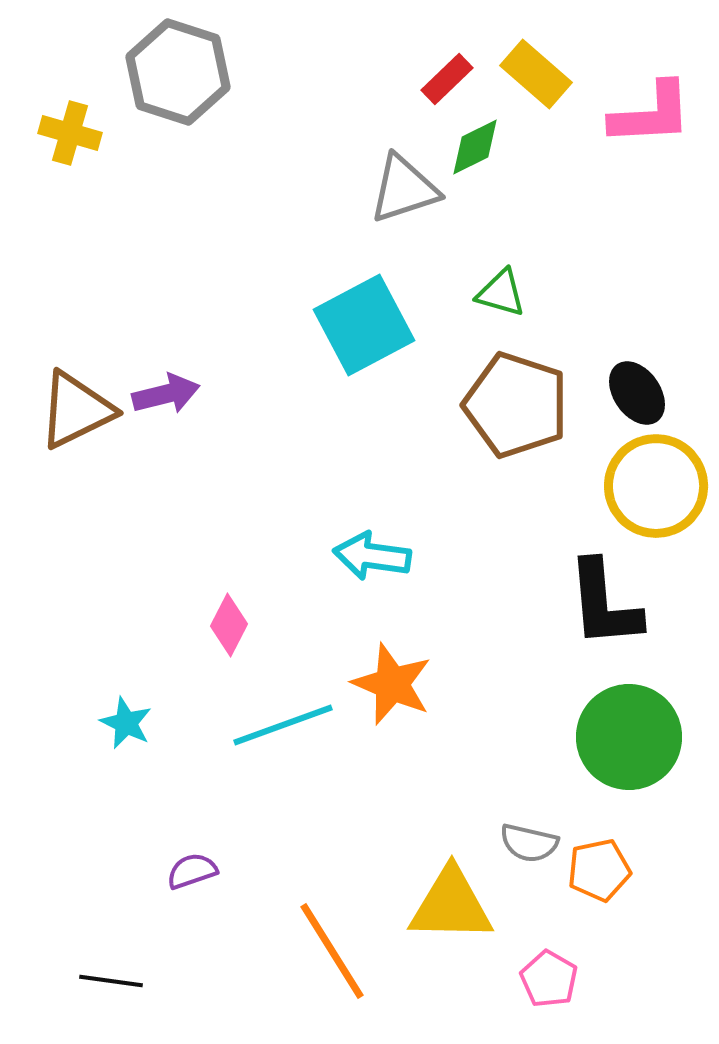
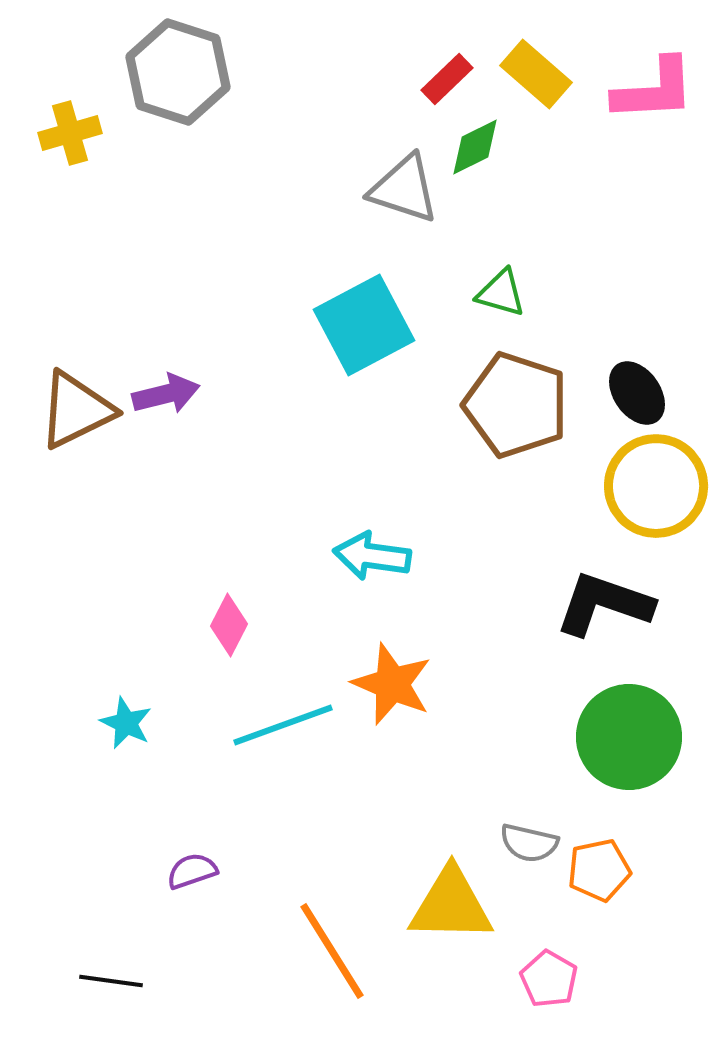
pink L-shape: moved 3 px right, 24 px up
yellow cross: rotated 32 degrees counterclockwise
gray triangle: rotated 36 degrees clockwise
black L-shape: rotated 114 degrees clockwise
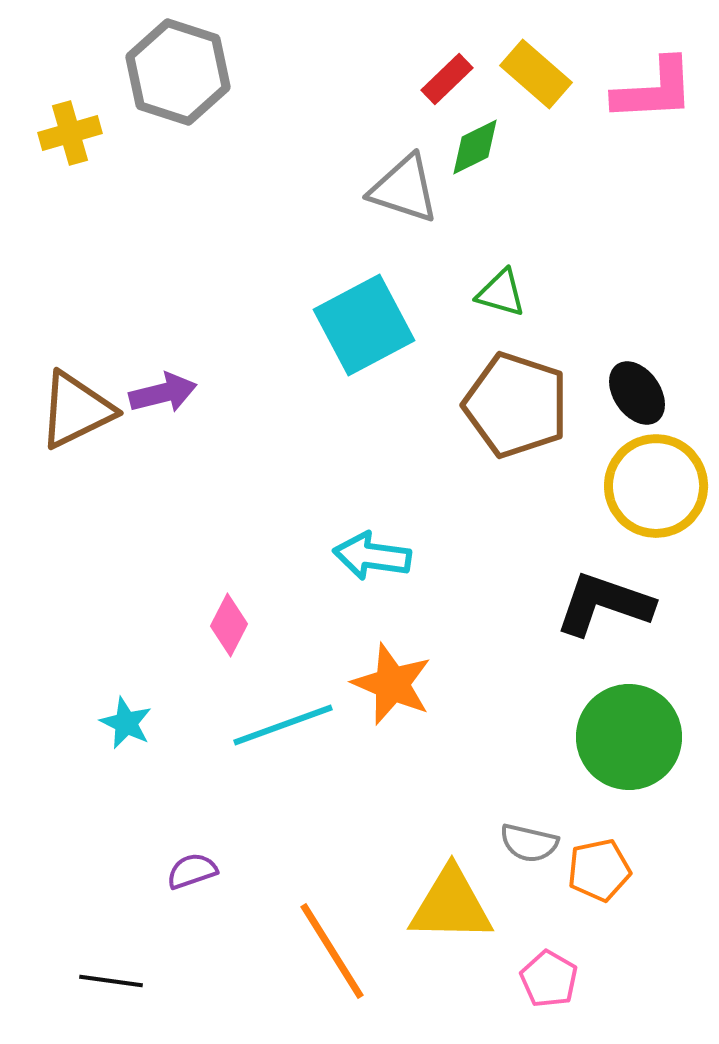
purple arrow: moved 3 px left, 1 px up
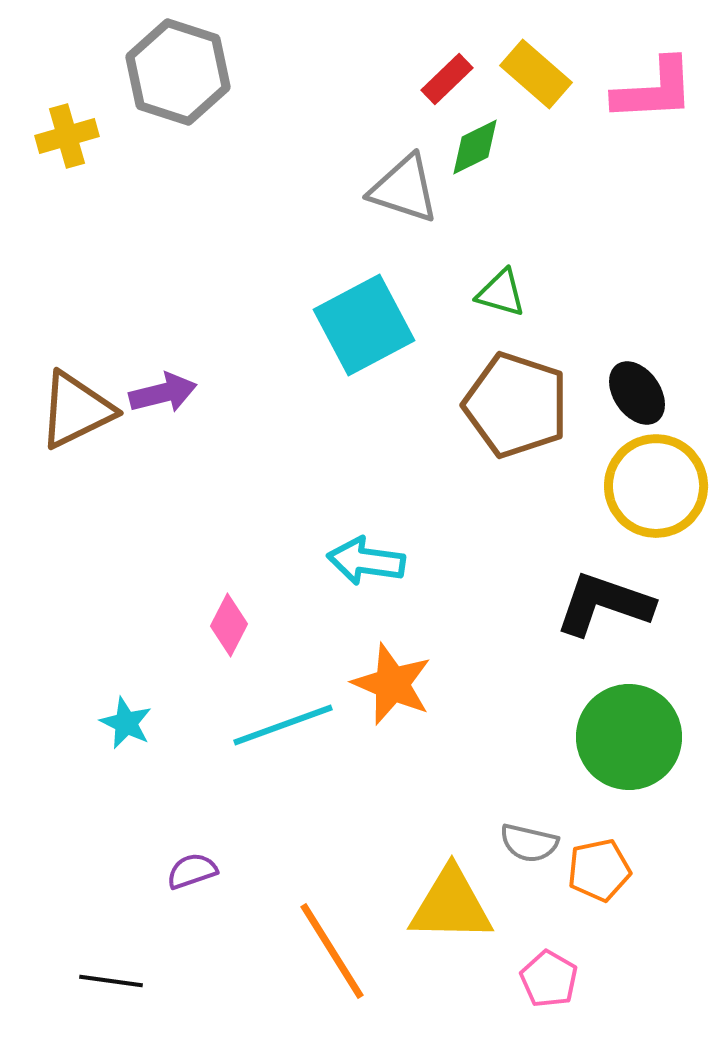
yellow cross: moved 3 px left, 3 px down
cyan arrow: moved 6 px left, 5 px down
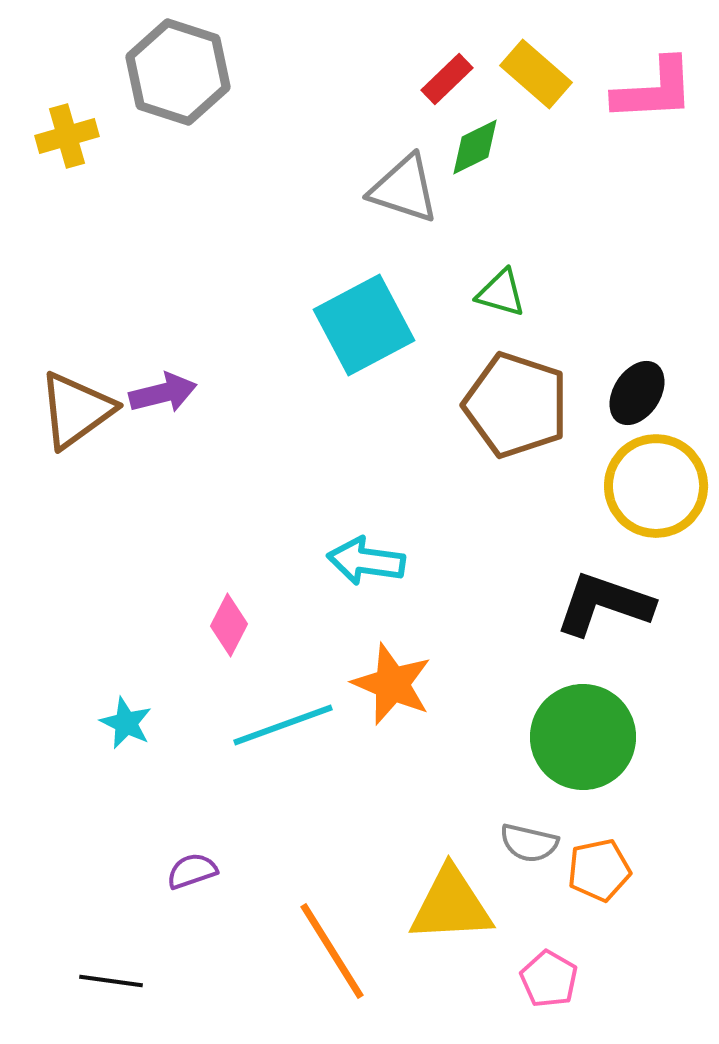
black ellipse: rotated 68 degrees clockwise
brown triangle: rotated 10 degrees counterclockwise
green circle: moved 46 px left
yellow triangle: rotated 4 degrees counterclockwise
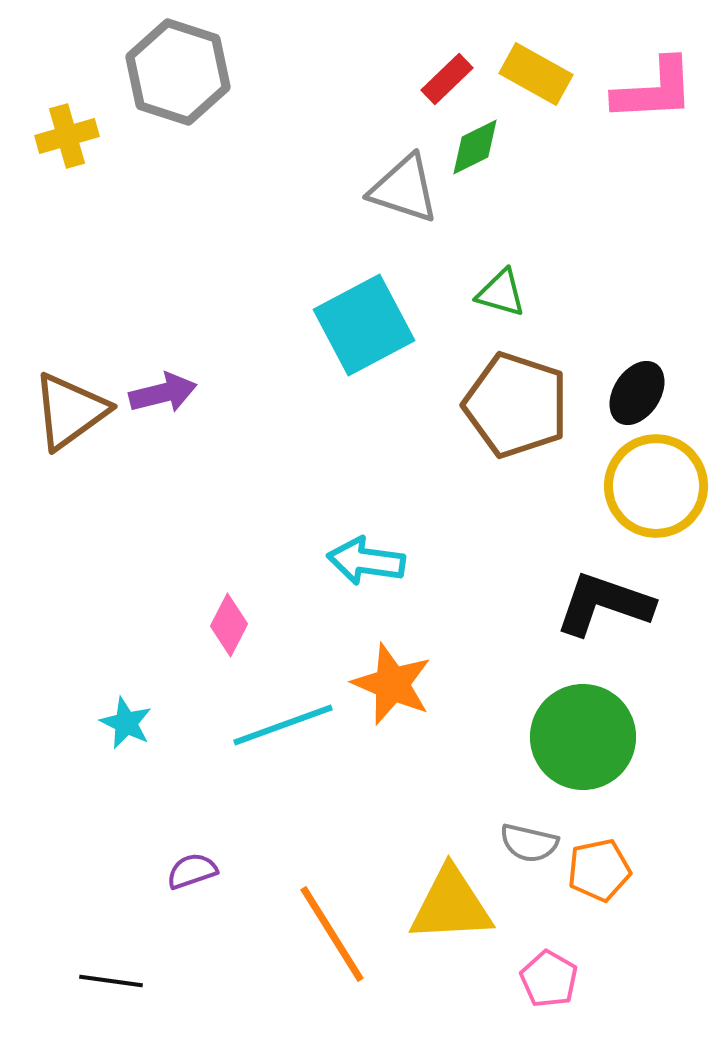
yellow rectangle: rotated 12 degrees counterclockwise
brown triangle: moved 6 px left, 1 px down
orange line: moved 17 px up
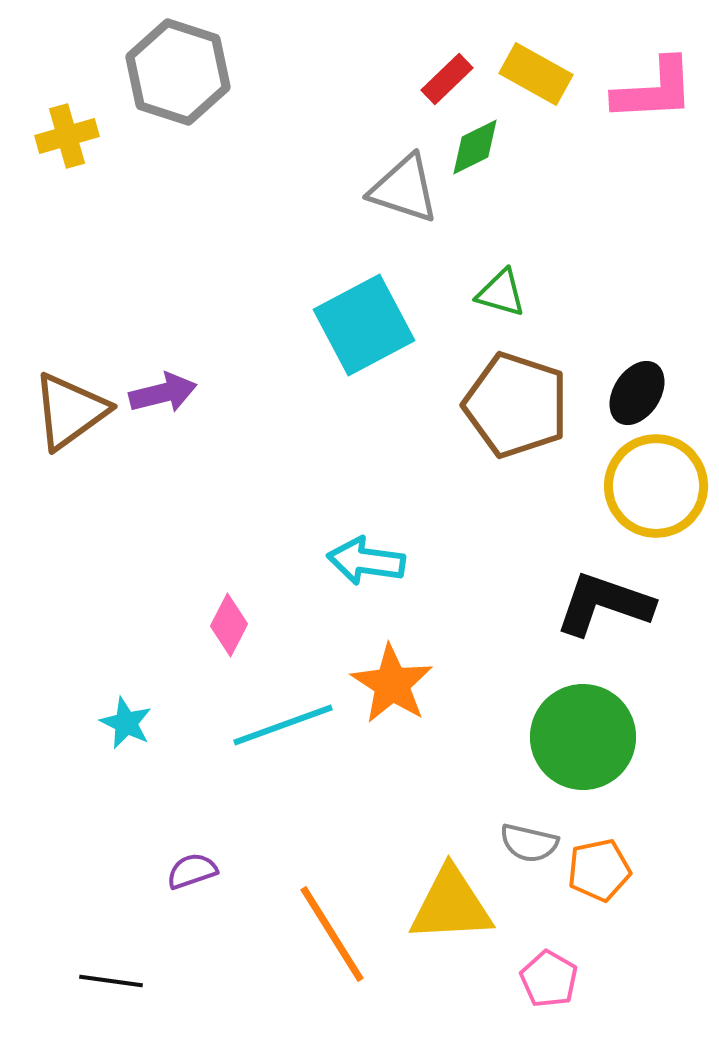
orange star: rotated 10 degrees clockwise
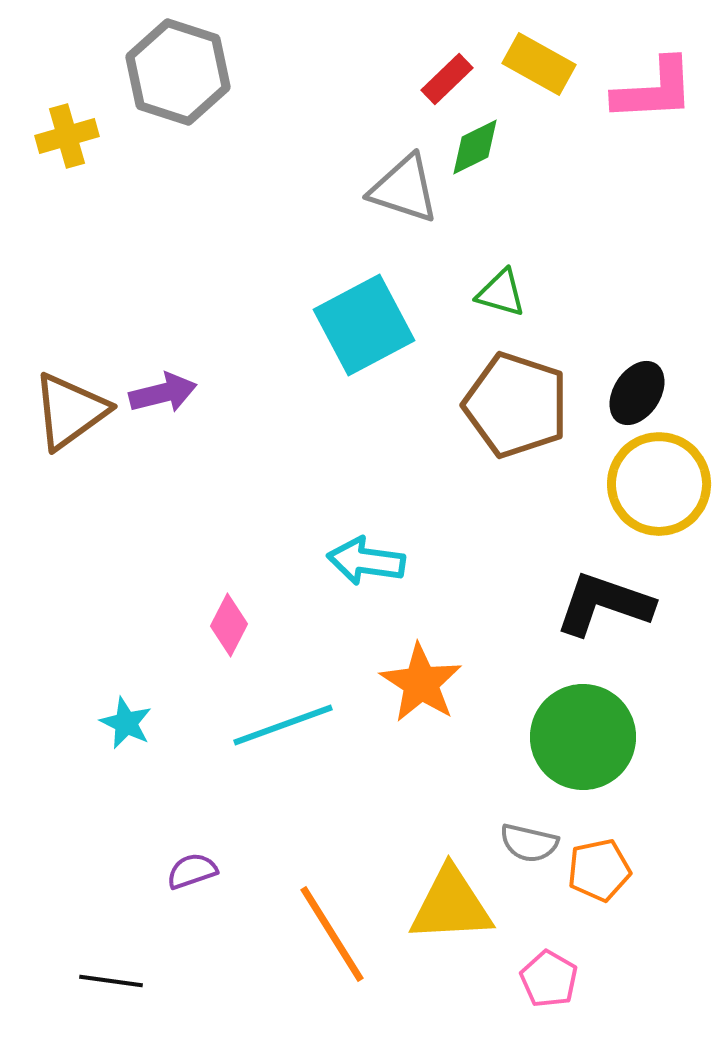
yellow rectangle: moved 3 px right, 10 px up
yellow circle: moved 3 px right, 2 px up
orange star: moved 29 px right, 1 px up
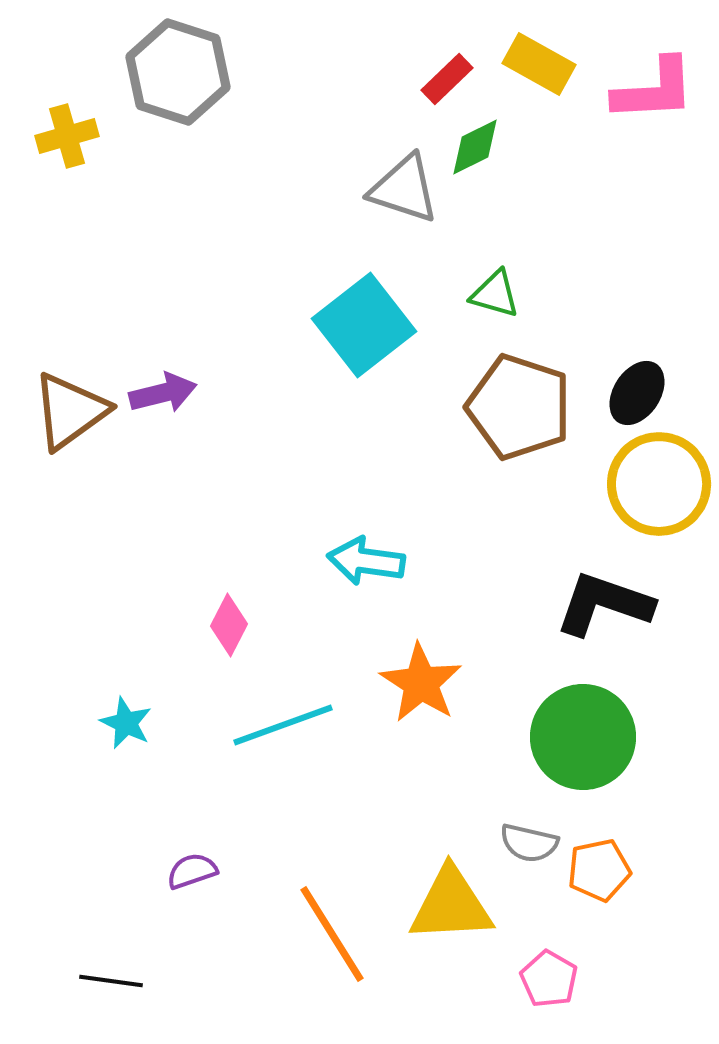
green triangle: moved 6 px left, 1 px down
cyan square: rotated 10 degrees counterclockwise
brown pentagon: moved 3 px right, 2 px down
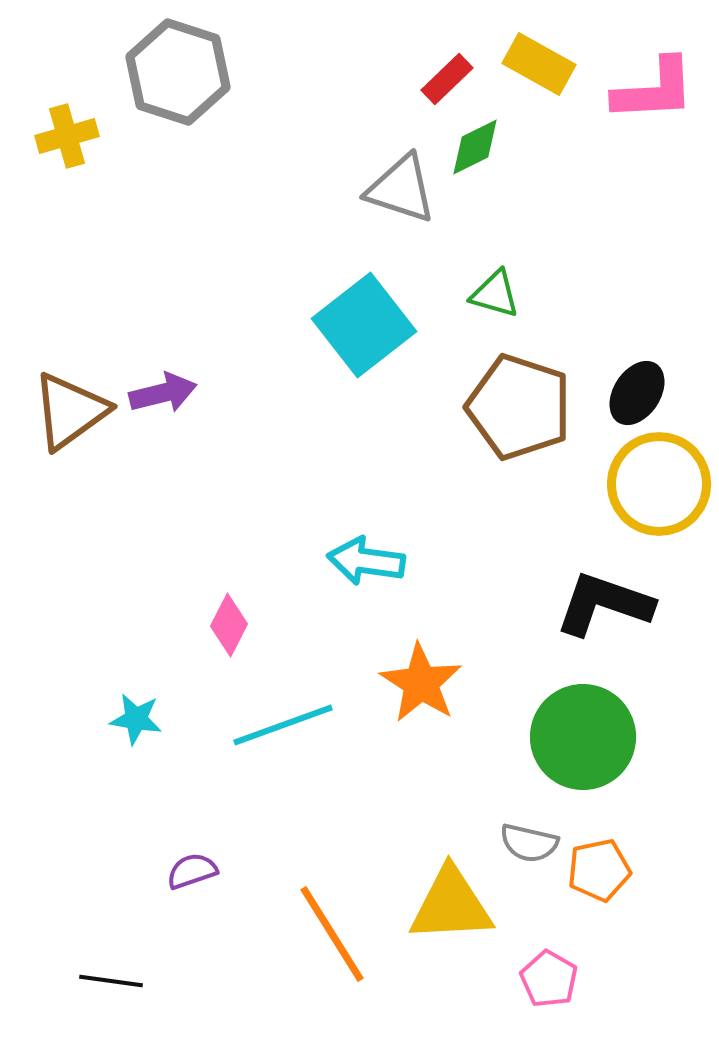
gray triangle: moved 3 px left
cyan star: moved 10 px right, 4 px up; rotated 16 degrees counterclockwise
